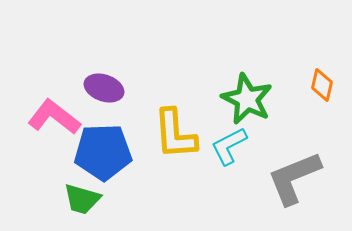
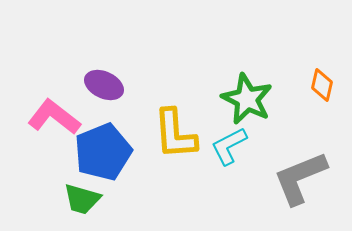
purple ellipse: moved 3 px up; rotated 6 degrees clockwise
blue pentagon: rotated 20 degrees counterclockwise
gray L-shape: moved 6 px right
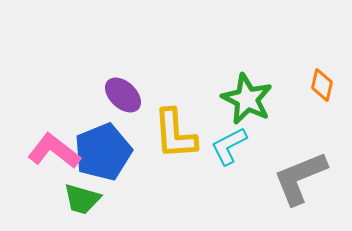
purple ellipse: moved 19 px right, 10 px down; rotated 18 degrees clockwise
pink L-shape: moved 34 px down
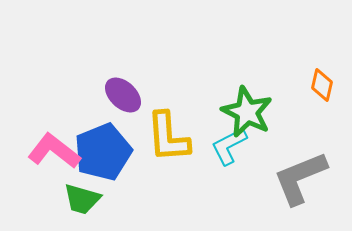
green star: moved 13 px down
yellow L-shape: moved 7 px left, 3 px down
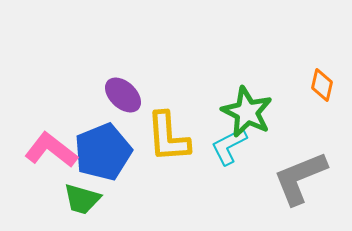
pink L-shape: moved 3 px left, 1 px up
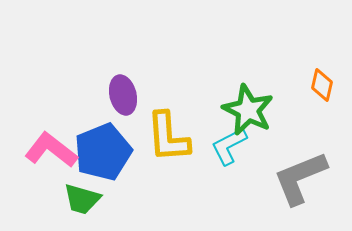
purple ellipse: rotated 33 degrees clockwise
green star: moved 1 px right, 2 px up
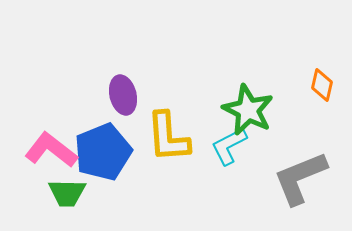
green trapezoid: moved 15 px left, 6 px up; rotated 15 degrees counterclockwise
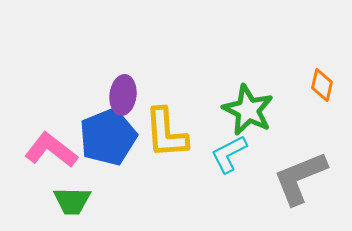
purple ellipse: rotated 21 degrees clockwise
yellow L-shape: moved 2 px left, 4 px up
cyan L-shape: moved 8 px down
blue pentagon: moved 5 px right, 15 px up
green trapezoid: moved 5 px right, 8 px down
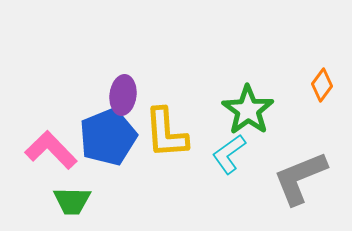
orange diamond: rotated 24 degrees clockwise
green star: rotated 9 degrees clockwise
pink L-shape: rotated 8 degrees clockwise
cyan L-shape: rotated 9 degrees counterclockwise
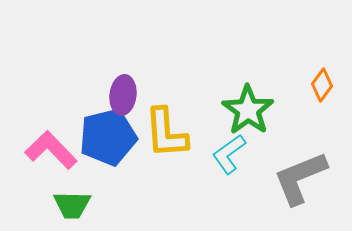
blue pentagon: rotated 8 degrees clockwise
green trapezoid: moved 4 px down
